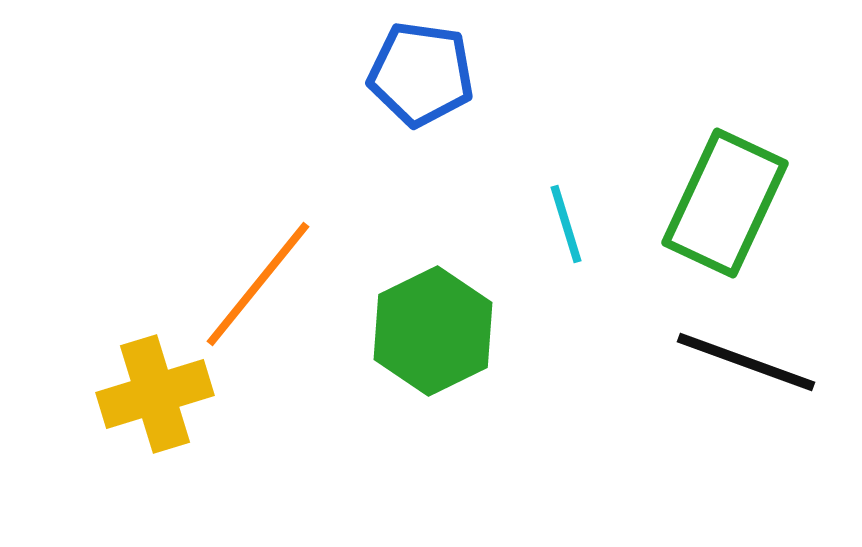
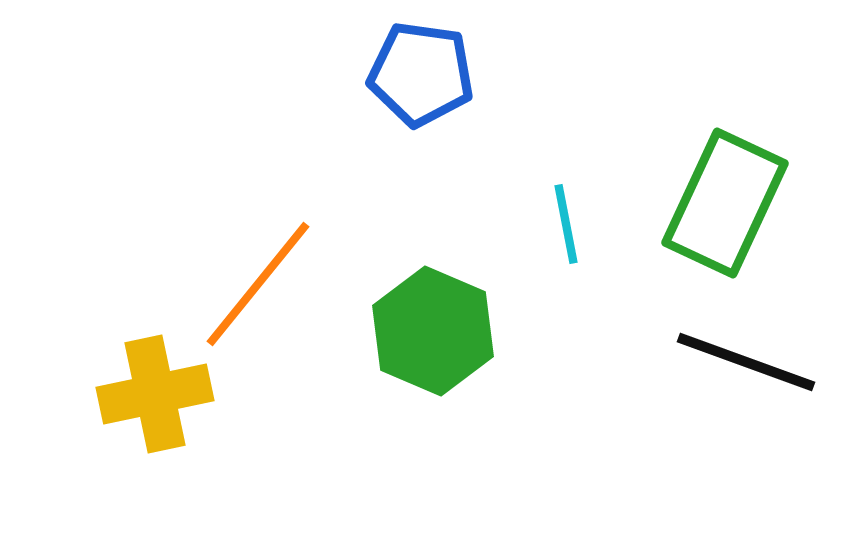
cyan line: rotated 6 degrees clockwise
green hexagon: rotated 11 degrees counterclockwise
yellow cross: rotated 5 degrees clockwise
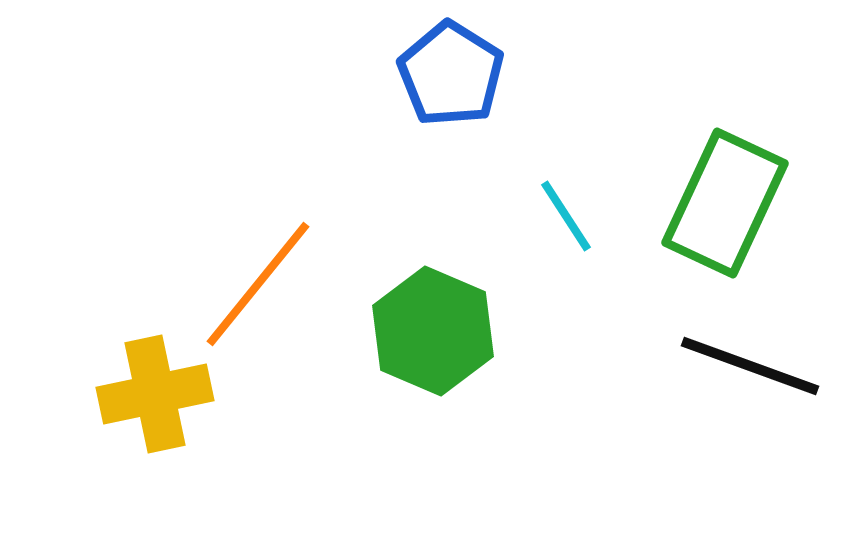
blue pentagon: moved 30 px right; rotated 24 degrees clockwise
cyan line: moved 8 px up; rotated 22 degrees counterclockwise
black line: moved 4 px right, 4 px down
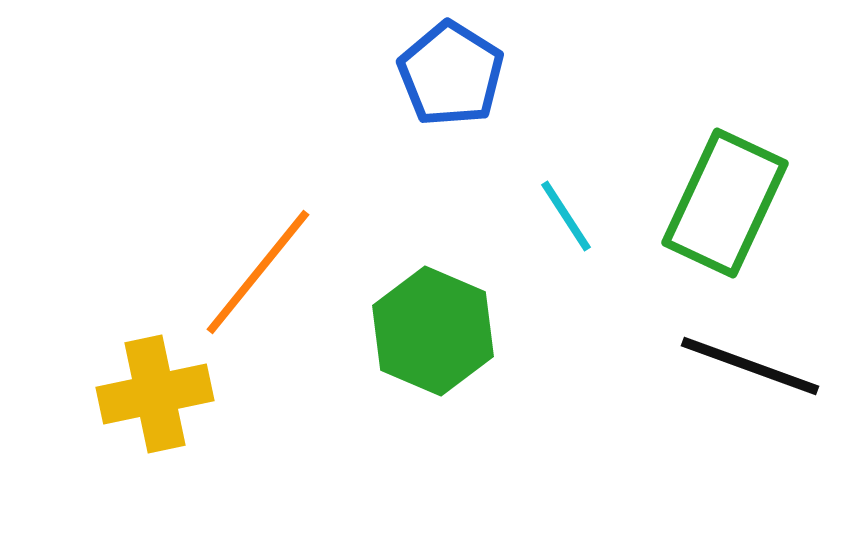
orange line: moved 12 px up
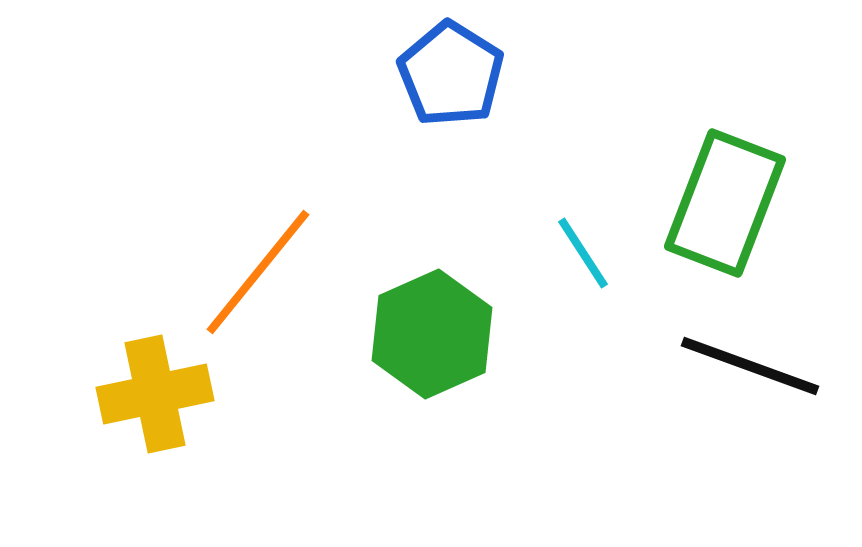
green rectangle: rotated 4 degrees counterclockwise
cyan line: moved 17 px right, 37 px down
green hexagon: moved 1 px left, 3 px down; rotated 13 degrees clockwise
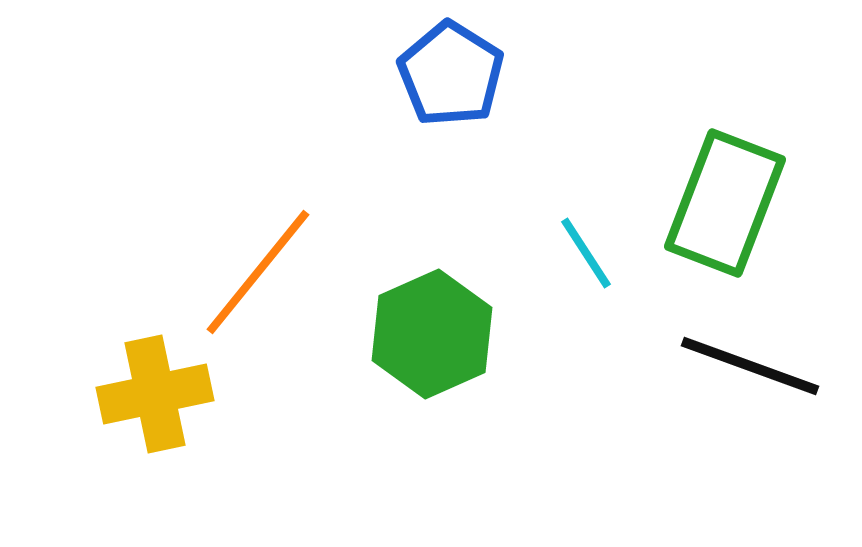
cyan line: moved 3 px right
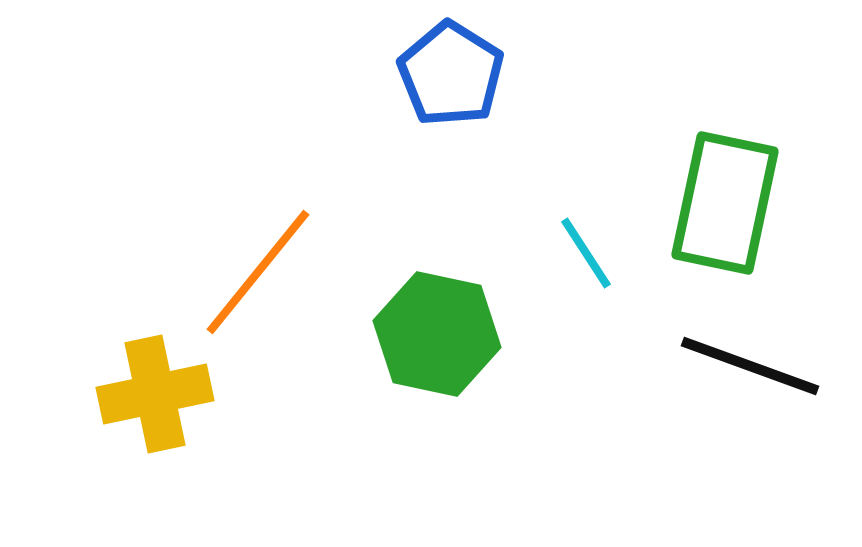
green rectangle: rotated 9 degrees counterclockwise
green hexagon: moved 5 px right; rotated 24 degrees counterclockwise
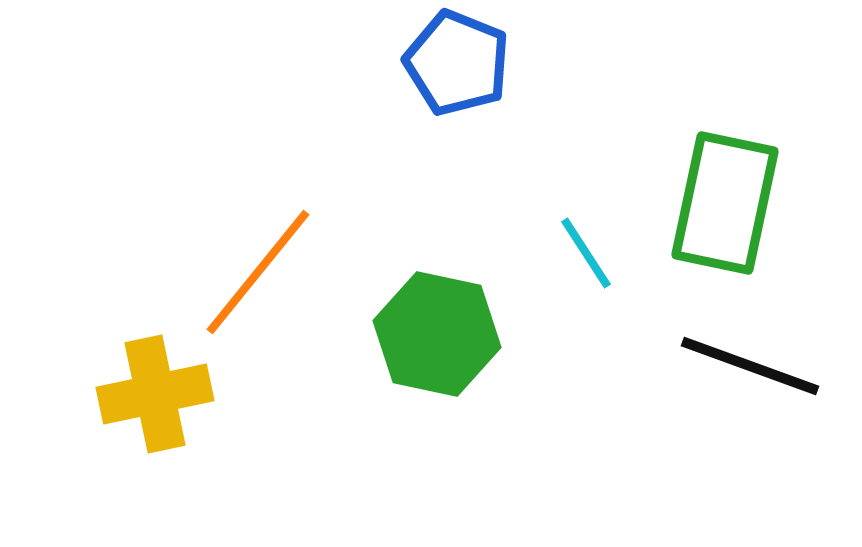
blue pentagon: moved 6 px right, 11 px up; rotated 10 degrees counterclockwise
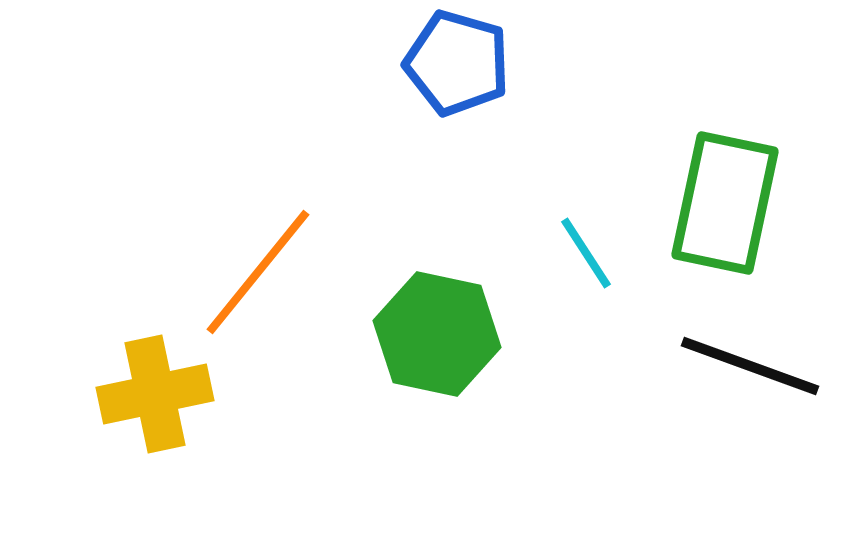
blue pentagon: rotated 6 degrees counterclockwise
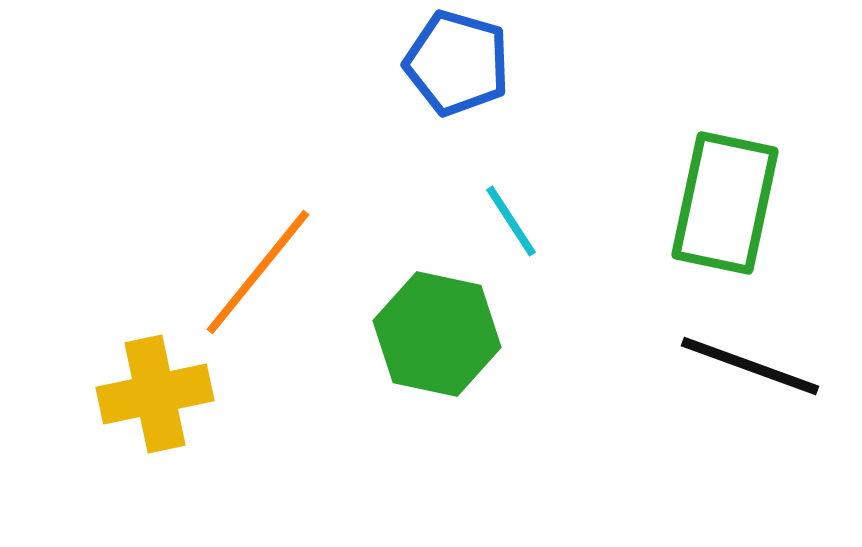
cyan line: moved 75 px left, 32 px up
